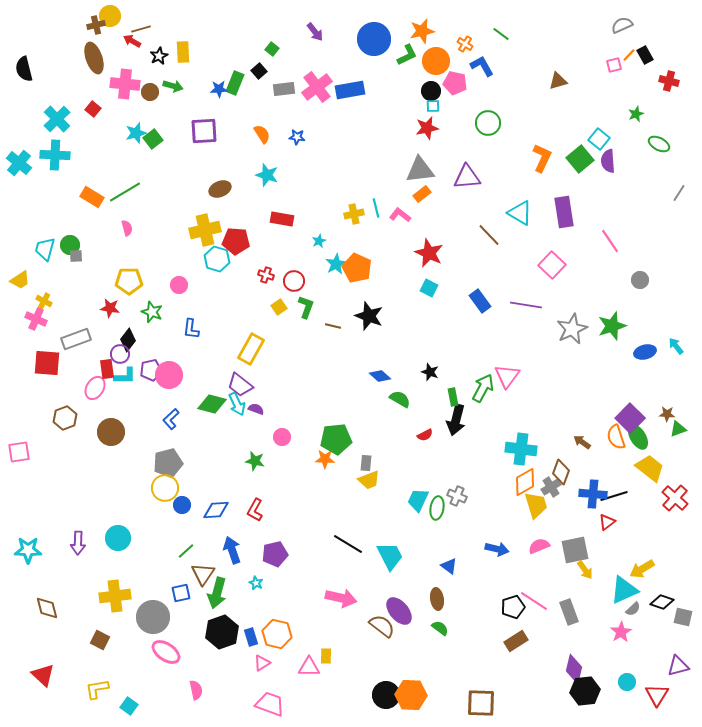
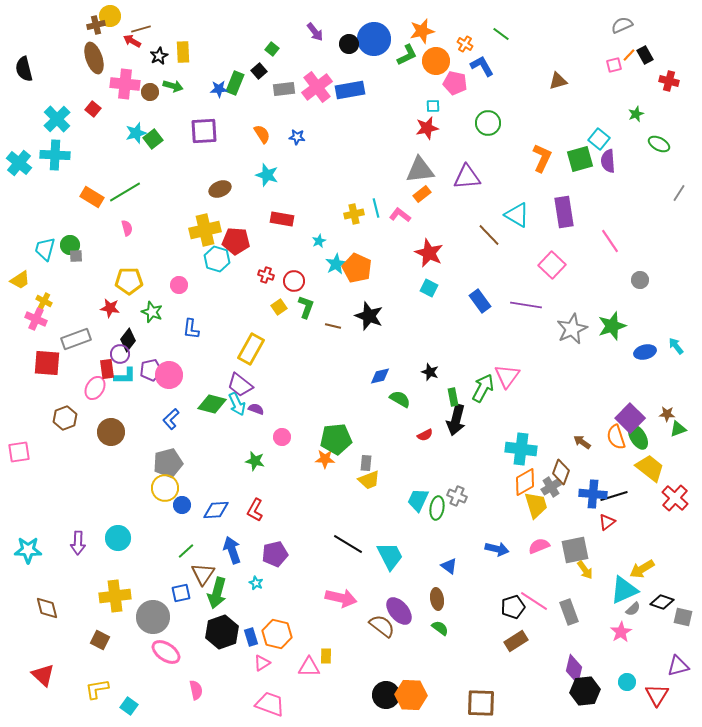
black circle at (431, 91): moved 82 px left, 47 px up
green square at (580, 159): rotated 24 degrees clockwise
cyan triangle at (520, 213): moved 3 px left, 2 px down
blue diamond at (380, 376): rotated 55 degrees counterclockwise
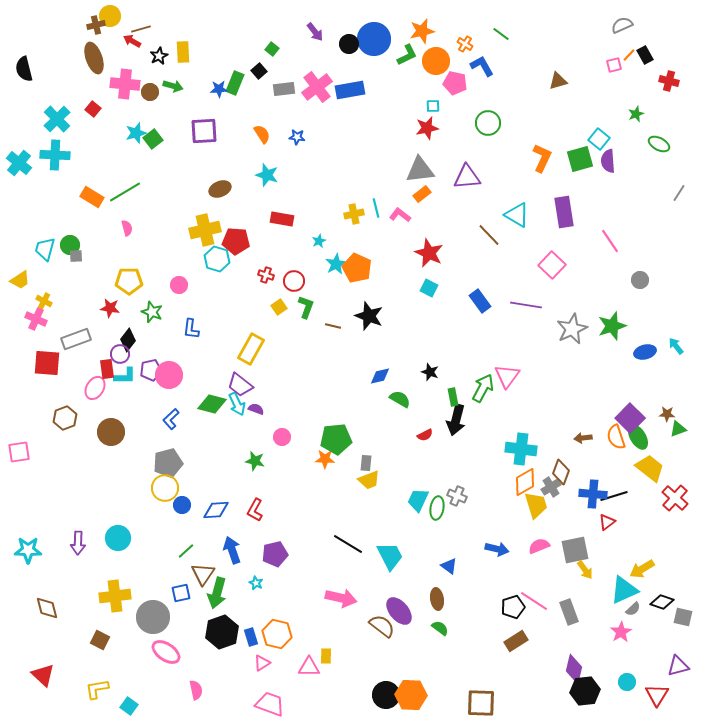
brown arrow at (582, 442): moved 1 px right, 4 px up; rotated 42 degrees counterclockwise
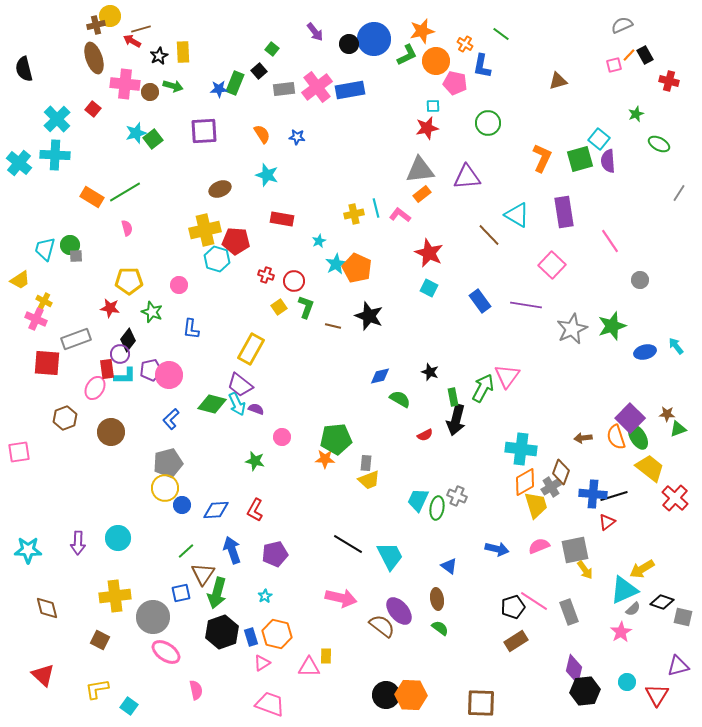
blue L-shape at (482, 66): rotated 140 degrees counterclockwise
cyan star at (256, 583): moved 9 px right, 13 px down; rotated 16 degrees clockwise
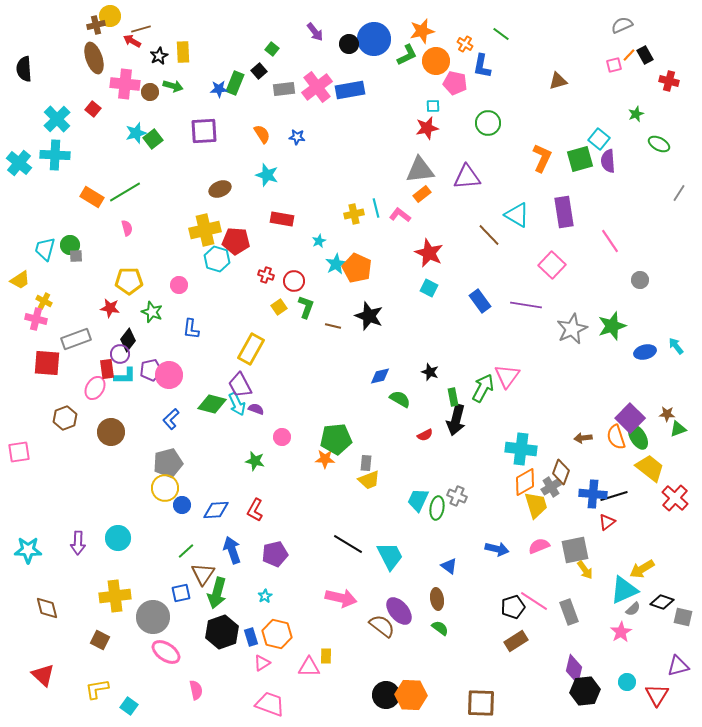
black semicircle at (24, 69): rotated 10 degrees clockwise
pink cross at (36, 319): rotated 10 degrees counterclockwise
purple trapezoid at (240, 385): rotated 24 degrees clockwise
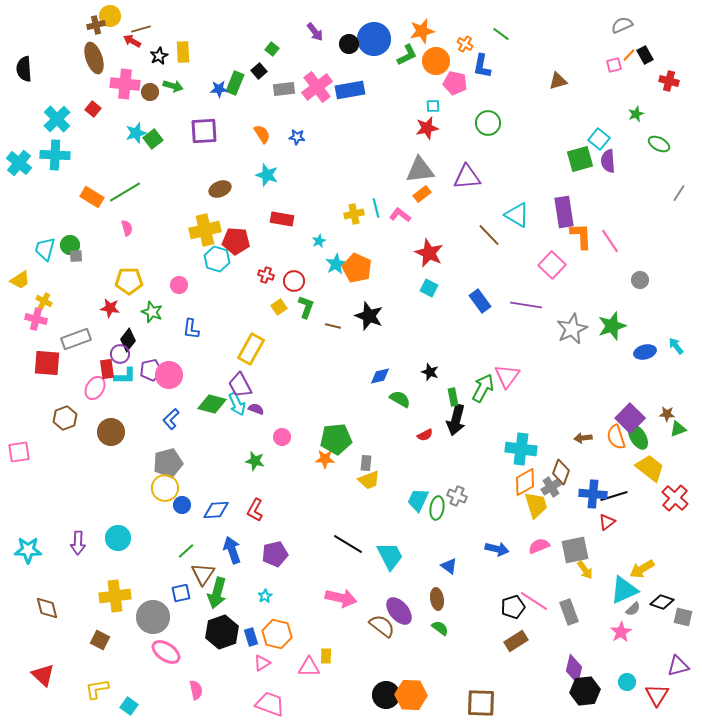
orange L-shape at (542, 158): moved 39 px right, 78 px down; rotated 28 degrees counterclockwise
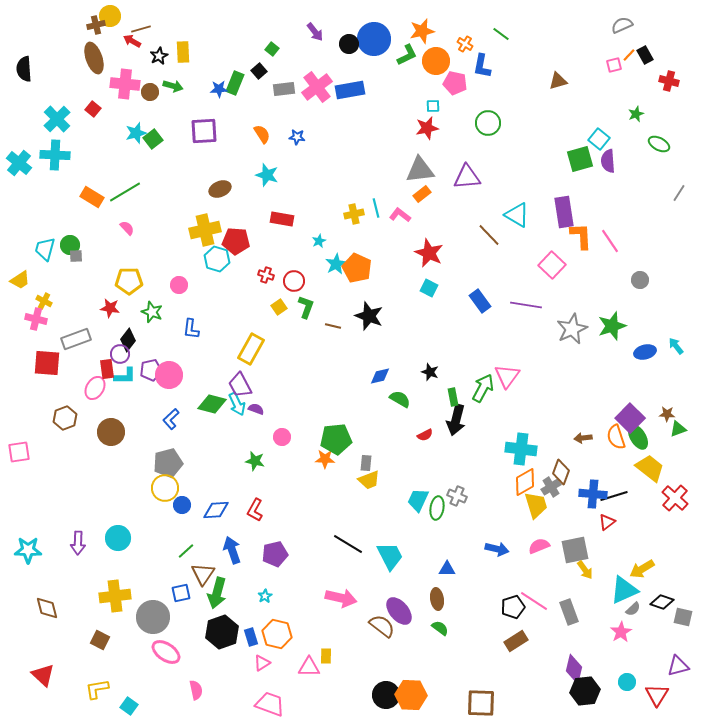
pink semicircle at (127, 228): rotated 28 degrees counterclockwise
blue triangle at (449, 566): moved 2 px left, 3 px down; rotated 36 degrees counterclockwise
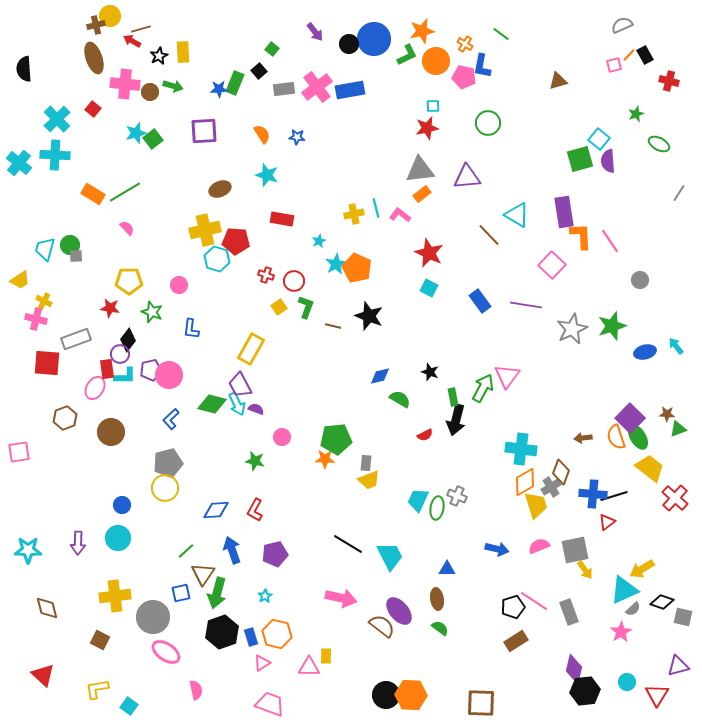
pink pentagon at (455, 83): moved 9 px right, 6 px up
orange rectangle at (92, 197): moved 1 px right, 3 px up
blue circle at (182, 505): moved 60 px left
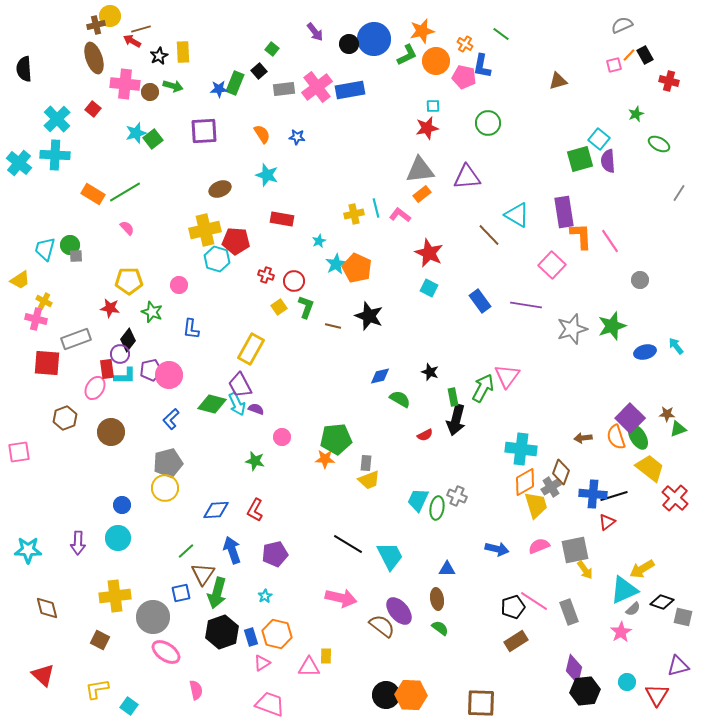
gray star at (572, 329): rotated 8 degrees clockwise
